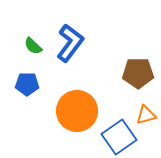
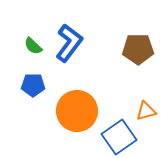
blue L-shape: moved 1 px left
brown pentagon: moved 24 px up
blue pentagon: moved 6 px right, 1 px down
orange triangle: moved 4 px up
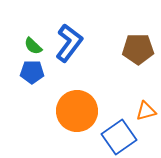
blue pentagon: moved 1 px left, 13 px up
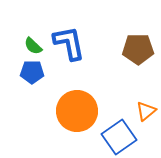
blue L-shape: rotated 48 degrees counterclockwise
orange triangle: rotated 25 degrees counterclockwise
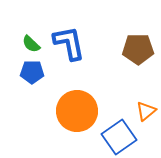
green semicircle: moved 2 px left, 2 px up
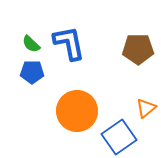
orange triangle: moved 3 px up
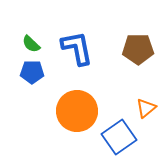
blue L-shape: moved 8 px right, 5 px down
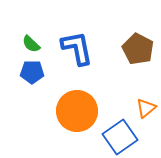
brown pentagon: rotated 28 degrees clockwise
blue square: moved 1 px right
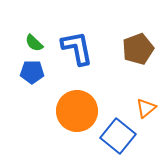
green semicircle: moved 3 px right, 1 px up
brown pentagon: rotated 24 degrees clockwise
blue square: moved 2 px left, 1 px up; rotated 16 degrees counterclockwise
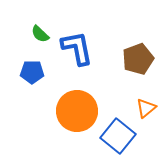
green semicircle: moved 6 px right, 9 px up
brown pentagon: moved 10 px down
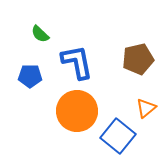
blue L-shape: moved 14 px down
brown pentagon: rotated 8 degrees clockwise
blue pentagon: moved 2 px left, 4 px down
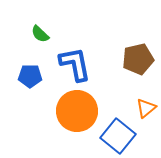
blue L-shape: moved 2 px left, 2 px down
